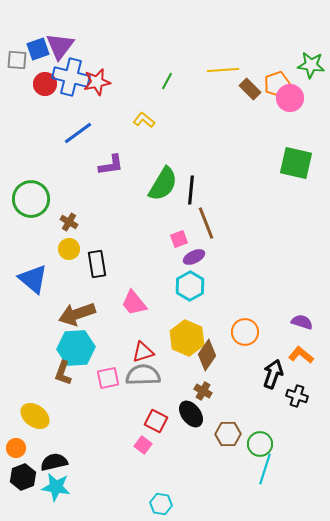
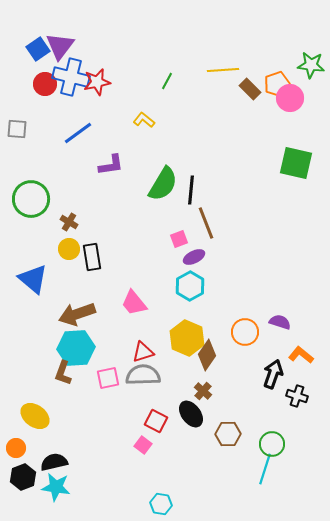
blue square at (38, 49): rotated 15 degrees counterclockwise
gray square at (17, 60): moved 69 px down
black rectangle at (97, 264): moved 5 px left, 7 px up
purple semicircle at (302, 322): moved 22 px left
brown cross at (203, 391): rotated 12 degrees clockwise
green circle at (260, 444): moved 12 px right
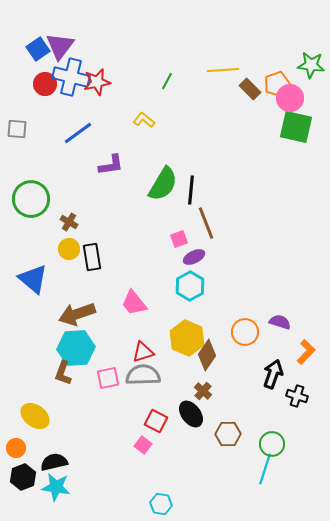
green square at (296, 163): moved 36 px up
orange L-shape at (301, 355): moved 5 px right, 3 px up; rotated 95 degrees clockwise
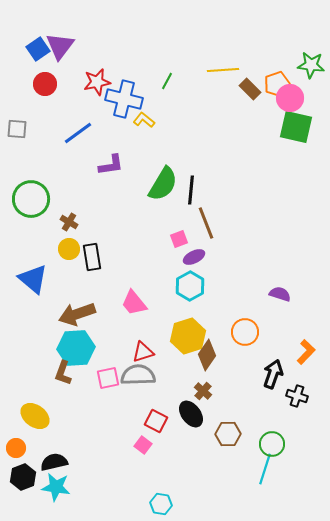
blue cross at (71, 77): moved 53 px right, 22 px down
purple semicircle at (280, 322): moved 28 px up
yellow hexagon at (187, 338): moved 1 px right, 2 px up; rotated 20 degrees clockwise
gray semicircle at (143, 375): moved 5 px left
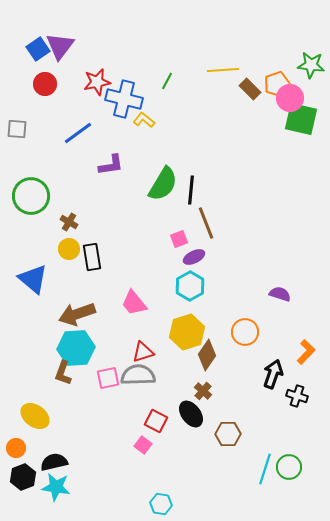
green square at (296, 127): moved 5 px right, 8 px up
green circle at (31, 199): moved 3 px up
yellow hexagon at (188, 336): moved 1 px left, 4 px up
green circle at (272, 444): moved 17 px right, 23 px down
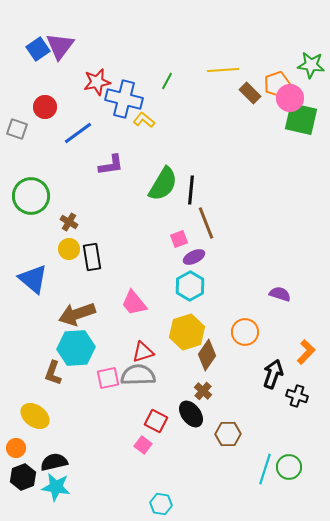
red circle at (45, 84): moved 23 px down
brown rectangle at (250, 89): moved 4 px down
gray square at (17, 129): rotated 15 degrees clockwise
brown L-shape at (63, 373): moved 10 px left
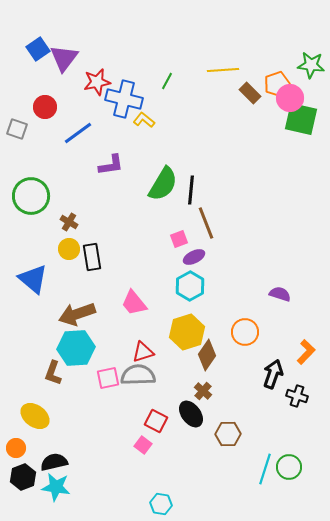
purple triangle at (60, 46): moved 4 px right, 12 px down
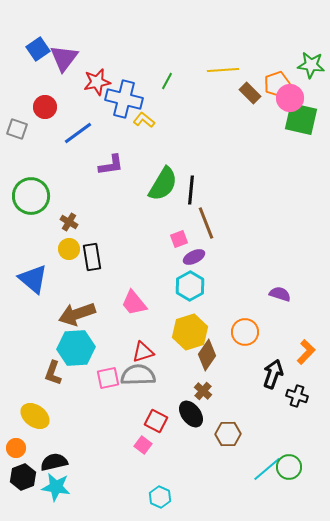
yellow hexagon at (187, 332): moved 3 px right
cyan line at (265, 469): moved 2 px right; rotated 32 degrees clockwise
cyan hexagon at (161, 504): moved 1 px left, 7 px up; rotated 15 degrees clockwise
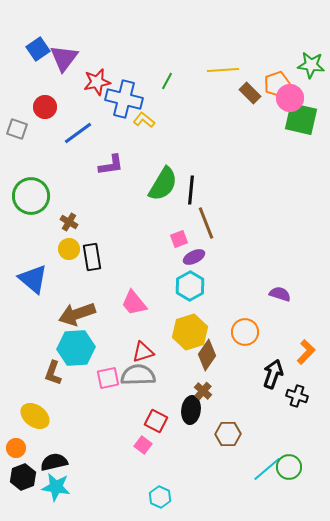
black ellipse at (191, 414): moved 4 px up; rotated 44 degrees clockwise
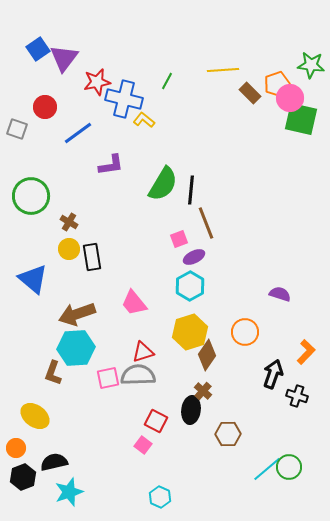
cyan star at (56, 487): moved 13 px right, 5 px down; rotated 28 degrees counterclockwise
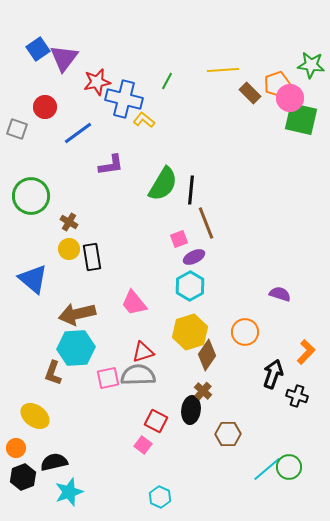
brown arrow at (77, 314): rotated 6 degrees clockwise
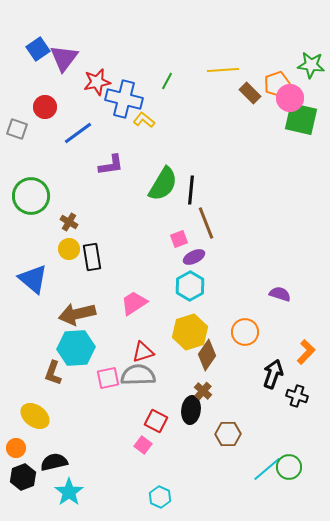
pink trapezoid at (134, 303): rotated 96 degrees clockwise
cyan star at (69, 492): rotated 16 degrees counterclockwise
